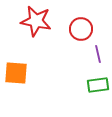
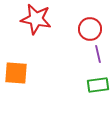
red star: moved 2 px up
red circle: moved 9 px right
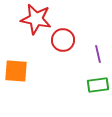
red circle: moved 27 px left, 11 px down
orange square: moved 2 px up
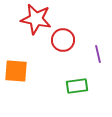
green rectangle: moved 21 px left, 1 px down
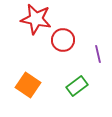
orange square: moved 12 px right, 14 px down; rotated 30 degrees clockwise
green rectangle: rotated 30 degrees counterclockwise
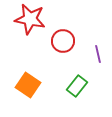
red star: moved 6 px left
red circle: moved 1 px down
green rectangle: rotated 15 degrees counterclockwise
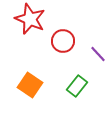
red star: rotated 12 degrees clockwise
purple line: rotated 30 degrees counterclockwise
orange square: moved 2 px right
